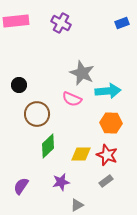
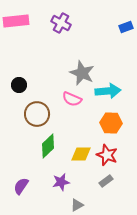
blue rectangle: moved 4 px right, 4 px down
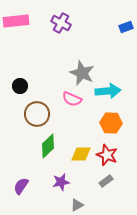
black circle: moved 1 px right, 1 px down
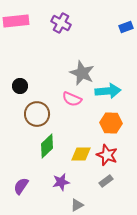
green diamond: moved 1 px left
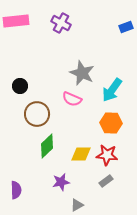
cyan arrow: moved 4 px right, 1 px up; rotated 130 degrees clockwise
red star: rotated 15 degrees counterclockwise
purple semicircle: moved 5 px left, 4 px down; rotated 144 degrees clockwise
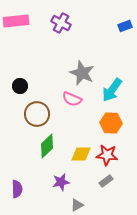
blue rectangle: moved 1 px left, 1 px up
purple semicircle: moved 1 px right, 1 px up
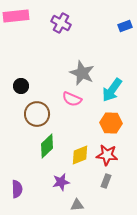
pink rectangle: moved 5 px up
black circle: moved 1 px right
yellow diamond: moved 1 px left, 1 px down; rotated 20 degrees counterclockwise
gray rectangle: rotated 32 degrees counterclockwise
gray triangle: rotated 24 degrees clockwise
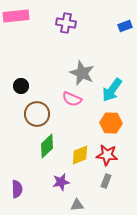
purple cross: moved 5 px right; rotated 18 degrees counterclockwise
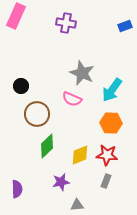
pink rectangle: rotated 60 degrees counterclockwise
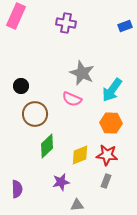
brown circle: moved 2 px left
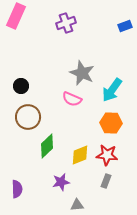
purple cross: rotated 30 degrees counterclockwise
brown circle: moved 7 px left, 3 px down
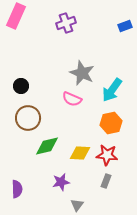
brown circle: moved 1 px down
orange hexagon: rotated 15 degrees counterclockwise
green diamond: rotated 30 degrees clockwise
yellow diamond: moved 2 px up; rotated 25 degrees clockwise
gray triangle: rotated 48 degrees counterclockwise
